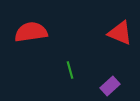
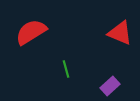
red semicircle: rotated 24 degrees counterclockwise
green line: moved 4 px left, 1 px up
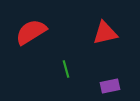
red triangle: moved 15 px left; rotated 36 degrees counterclockwise
purple rectangle: rotated 30 degrees clockwise
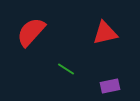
red semicircle: rotated 16 degrees counterclockwise
green line: rotated 42 degrees counterclockwise
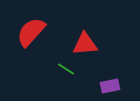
red triangle: moved 20 px left, 11 px down; rotated 8 degrees clockwise
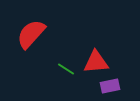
red semicircle: moved 2 px down
red triangle: moved 11 px right, 18 px down
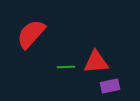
green line: moved 2 px up; rotated 36 degrees counterclockwise
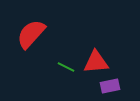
green line: rotated 30 degrees clockwise
